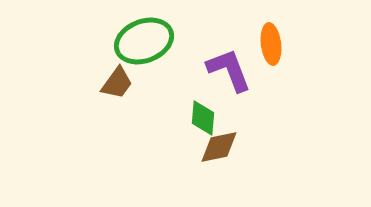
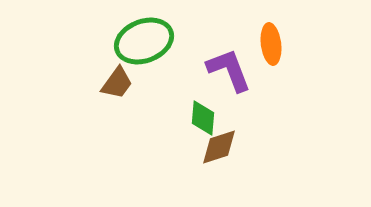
brown diamond: rotated 6 degrees counterclockwise
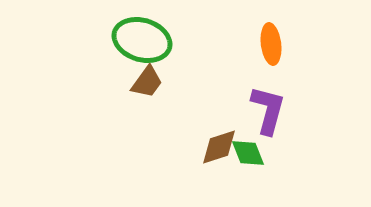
green ellipse: moved 2 px left, 1 px up; rotated 38 degrees clockwise
purple L-shape: moved 39 px right, 40 px down; rotated 36 degrees clockwise
brown trapezoid: moved 30 px right, 1 px up
green diamond: moved 45 px right, 35 px down; rotated 27 degrees counterclockwise
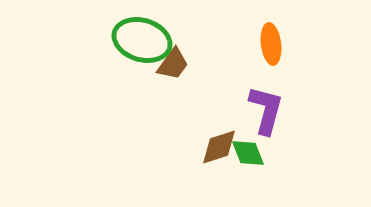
brown trapezoid: moved 26 px right, 18 px up
purple L-shape: moved 2 px left
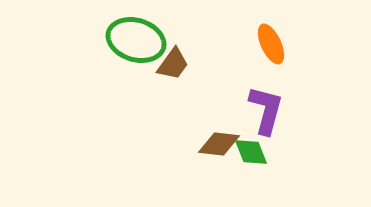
green ellipse: moved 6 px left
orange ellipse: rotated 18 degrees counterclockwise
brown diamond: moved 3 px up; rotated 24 degrees clockwise
green diamond: moved 3 px right, 1 px up
